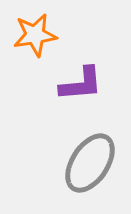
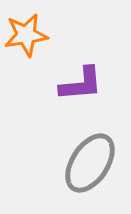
orange star: moved 9 px left
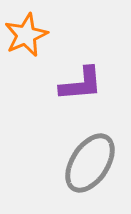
orange star: rotated 15 degrees counterclockwise
